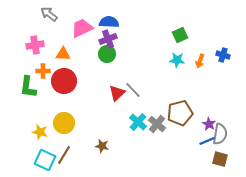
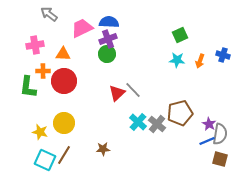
brown star: moved 1 px right, 3 px down; rotated 16 degrees counterclockwise
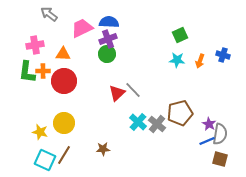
green L-shape: moved 1 px left, 15 px up
